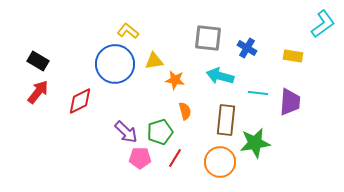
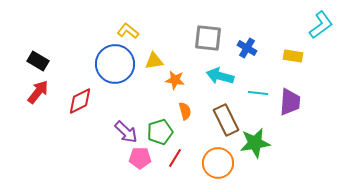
cyan L-shape: moved 2 px left, 1 px down
brown rectangle: rotated 32 degrees counterclockwise
orange circle: moved 2 px left, 1 px down
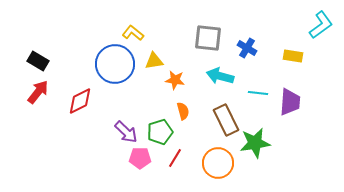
yellow L-shape: moved 5 px right, 2 px down
orange semicircle: moved 2 px left
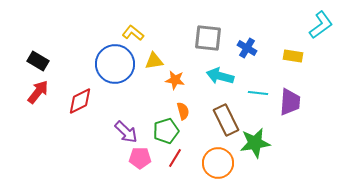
green pentagon: moved 6 px right, 1 px up
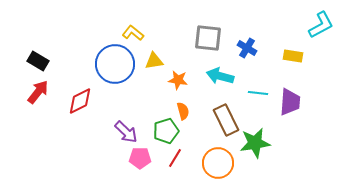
cyan L-shape: rotated 8 degrees clockwise
orange star: moved 3 px right
